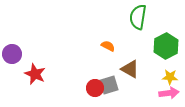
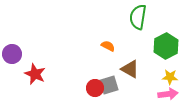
pink arrow: moved 1 px left, 1 px down
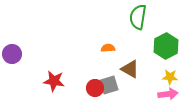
orange semicircle: moved 2 px down; rotated 32 degrees counterclockwise
red star: moved 19 px right, 7 px down; rotated 15 degrees counterclockwise
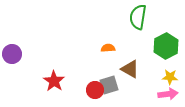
red star: rotated 25 degrees clockwise
red circle: moved 2 px down
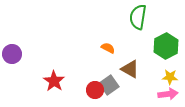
orange semicircle: rotated 32 degrees clockwise
gray square: rotated 18 degrees counterclockwise
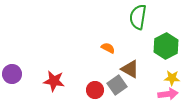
purple circle: moved 20 px down
yellow star: moved 2 px right, 1 px down
red star: rotated 25 degrees counterclockwise
gray square: moved 8 px right
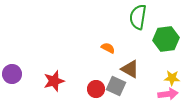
green hexagon: moved 7 px up; rotated 20 degrees clockwise
red star: rotated 25 degrees counterclockwise
gray square: moved 1 px left, 1 px down; rotated 30 degrees counterclockwise
red circle: moved 1 px right, 1 px up
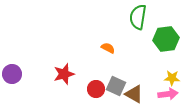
brown triangle: moved 4 px right, 25 px down
red star: moved 10 px right, 7 px up
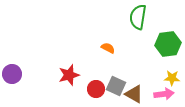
green hexagon: moved 2 px right, 5 px down
red star: moved 5 px right, 1 px down
pink arrow: moved 4 px left
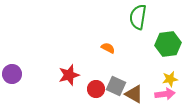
yellow star: moved 2 px left, 1 px down; rotated 14 degrees counterclockwise
pink arrow: moved 1 px right
